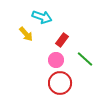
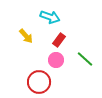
cyan arrow: moved 8 px right
yellow arrow: moved 2 px down
red rectangle: moved 3 px left
red circle: moved 21 px left, 1 px up
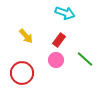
cyan arrow: moved 15 px right, 4 px up
red circle: moved 17 px left, 9 px up
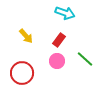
pink circle: moved 1 px right, 1 px down
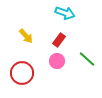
green line: moved 2 px right
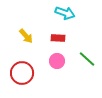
red rectangle: moved 1 px left, 2 px up; rotated 56 degrees clockwise
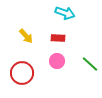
green line: moved 3 px right, 5 px down
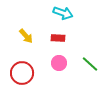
cyan arrow: moved 2 px left
pink circle: moved 2 px right, 2 px down
